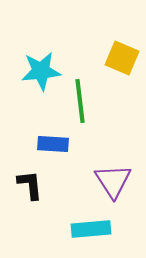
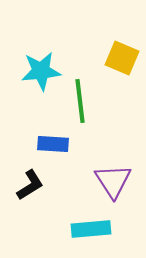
black L-shape: rotated 64 degrees clockwise
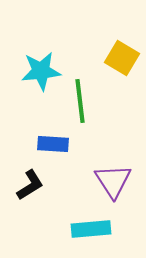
yellow square: rotated 8 degrees clockwise
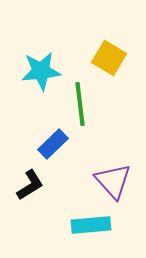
yellow square: moved 13 px left
green line: moved 3 px down
blue rectangle: rotated 48 degrees counterclockwise
purple triangle: rotated 9 degrees counterclockwise
cyan rectangle: moved 4 px up
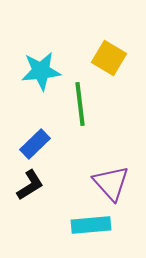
blue rectangle: moved 18 px left
purple triangle: moved 2 px left, 2 px down
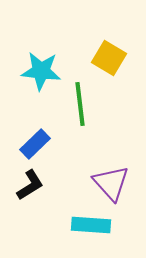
cyan star: rotated 12 degrees clockwise
cyan rectangle: rotated 9 degrees clockwise
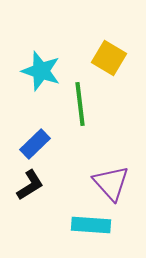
cyan star: rotated 12 degrees clockwise
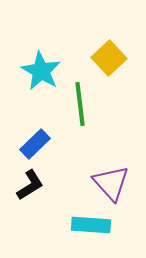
yellow square: rotated 16 degrees clockwise
cyan star: rotated 12 degrees clockwise
